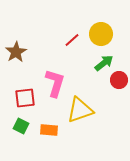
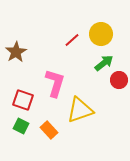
red square: moved 2 px left, 2 px down; rotated 25 degrees clockwise
orange rectangle: rotated 42 degrees clockwise
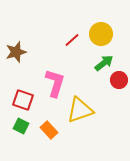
brown star: rotated 15 degrees clockwise
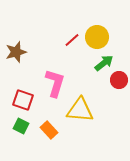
yellow circle: moved 4 px left, 3 px down
yellow triangle: rotated 24 degrees clockwise
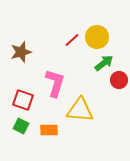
brown star: moved 5 px right
orange rectangle: rotated 48 degrees counterclockwise
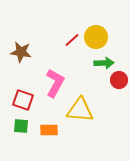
yellow circle: moved 1 px left
brown star: rotated 25 degrees clockwise
green arrow: rotated 36 degrees clockwise
pink L-shape: rotated 12 degrees clockwise
green square: rotated 21 degrees counterclockwise
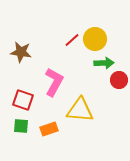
yellow circle: moved 1 px left, 2 px down
pink L-shape: moved 1 px left, 1 px up
orange rectangle: moved 1 px up; rotated 18 degrees counterclockwise
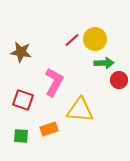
green square: moved 10 px down
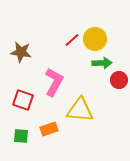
green arrow: moved 2 px left
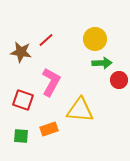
red line: moved 26 px left
pink L-shape: moved 3 px left
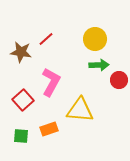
red line: moved 1 px up
green arrow: moved 3 px left, 2 px down
red square: rotated 30 degrees clockwise
